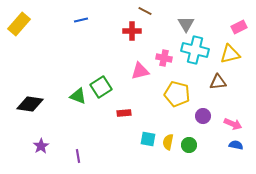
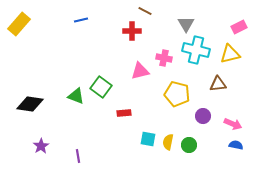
cyan cross: moved 1 px right
brown triangle: moved 2 px down
green square: rotated 20 degrees counterclockwise
green triangle: moved 2 px left
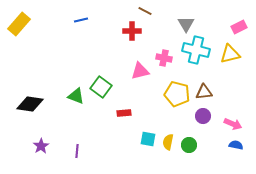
brown triangle: moved 14 px left, 8 px down
purple line: moved 1 px left, 5 px up; rotated 16 degrees clockwise
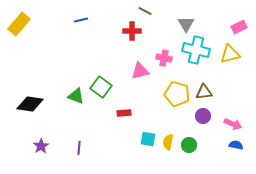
purple line: moved 2 px right, 3 px up
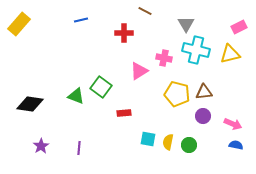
red cross: moved 8 px left, 2 px down
pink triangle: moved 1 px left; rotated 18 degrees counterclockwise
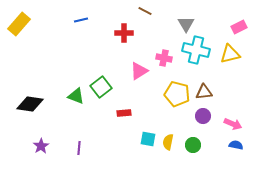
green square: rotated 15 degrees clockwise
green circle: moved 4 px right
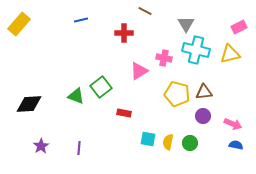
black diamond: moved 1 px left; rotated 12 degrees counterclockwise
red rectangle: rotated 16 degrees clockwise
green circle: moved 3 px left, 2 px up
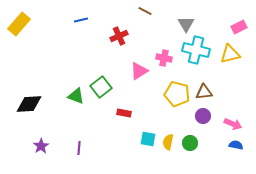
red cross: moved 5 px left, 3 px down; rotated 24 degrees counterclockwise
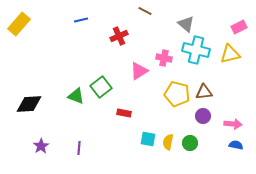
gray triangle: rotated 18 degrees counterclockwise
pink arrow: rotated 18 degrees counterclockwise
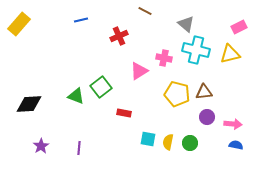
purple circle: moved 4 px right, 1 px down
